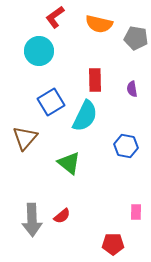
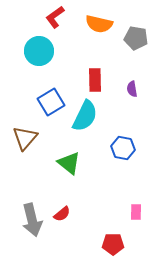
blue hexagon: moved 3 px left, 2 px down
red semicircle: moved 2 px up
gray arrow: rotated 12 degrees counterclockwise
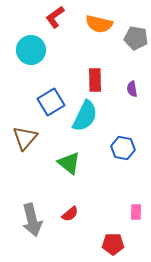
cyan circle: moved 8 px left, 1 px up
red semicircle: moved 8 px right
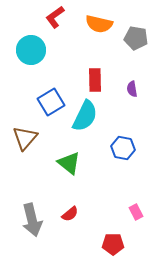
pink rectangle: rotated 28 degrees counterclockwise
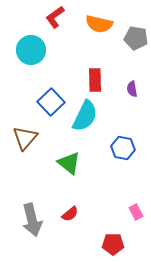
blue square: rotated 12 degrees counterclockwise
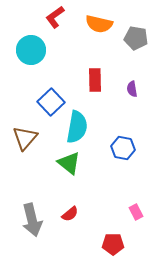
cyan semicircle: moved 8 px left, 11 px down; rotated 16 degrees counterclockwise
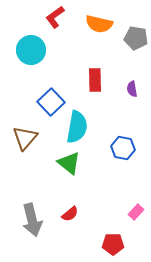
pink rectangle: rotated 70 degrees clockwise
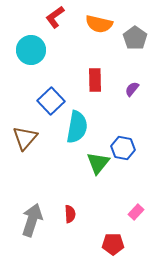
gray pentagon: moved 1 px left; rotated 25 degrees clockwise
purple semicircle: rotated 49 degrees clockwise
blue square: moved 1 px up
green triangle: moved 29 px right; rotated 30 degrees clockwise
red semicircle: rotated 54 degrees counterclockwise
gray arrow: rotated 148 degrees counterclockwise
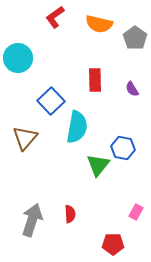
cyan circle: moved 13 px left, 8 px down
purple semicircle: rotated 70 degrees counterclockwise
green triangle: moved 2 px down
pink rectangle: rotated 14 degrees counterclockwise
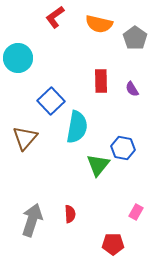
red rectangle: moved 6 px right, 1 px down
